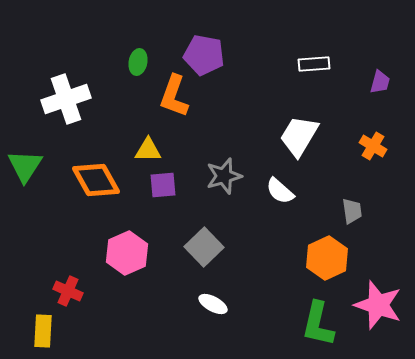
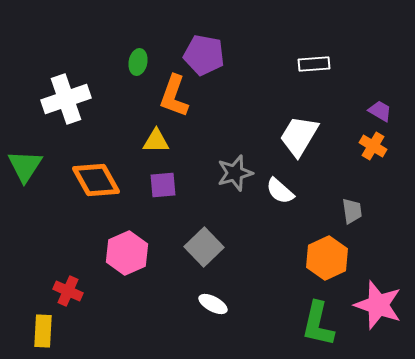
purple trapezoid: moved 29 px down; rotated 75 degrees counterclockwise
yellow triangle: moved 8 px right, 9 px up
gray star: moved 11 px right, 3 px up
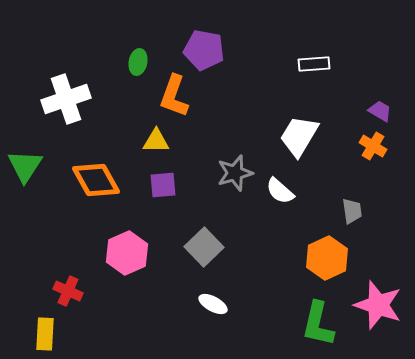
purple pentagon: moved 5 px up
yellow rectangle: moved 2 px right, 3 px down
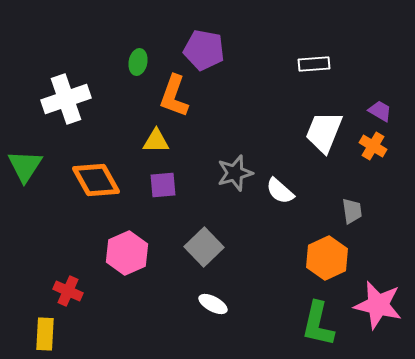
white trapezoid: moved 25 px right, 4 px up; rotated 9 degrees counterclockwise
pink star: rotated 6 degrees counterclockwise
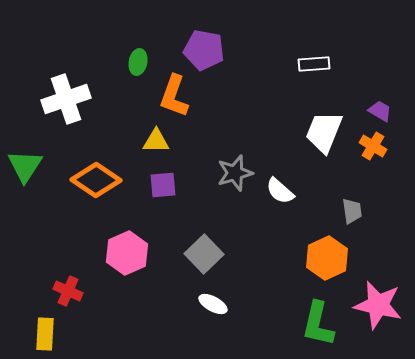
orange diamond: rotated 27 degrees counterclockwise
gray square: moved 7 px down
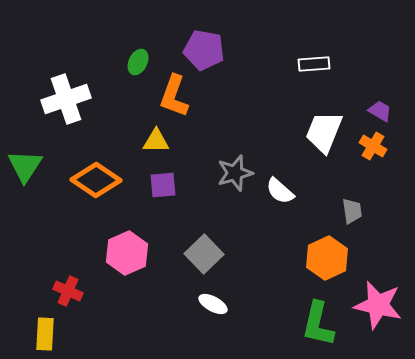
green ellipse: rotated 15 degrees clockwise
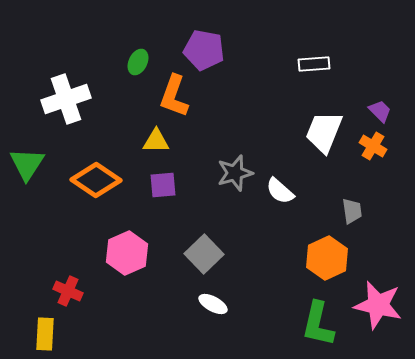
purple trapezoid: rotated 15 degrees clockwise
green triangle: moved 2 px right, 2 px up
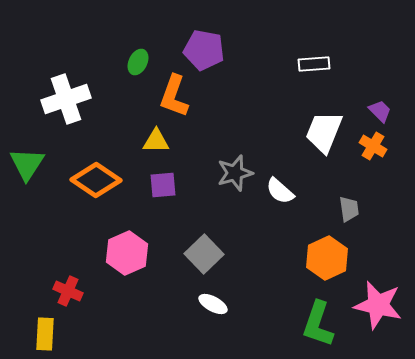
gray trapezoid: moved 3 px left, 2 px up
green L-shape: rotated 6 degrees clockwise
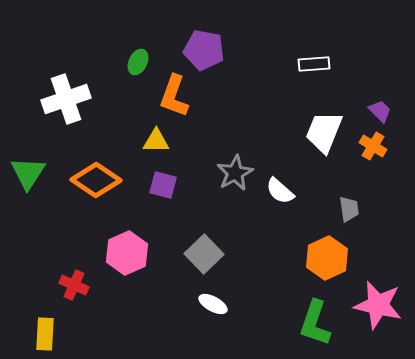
green triangle: moved 1 px right, 9 px down
gray star: rotated 12 degrees counterclockwise
purple square: rotated 20 degrees clockwise
red cross: moved 6 px right, 6 px up
green L-shape: moved 3 px left, 1 px up
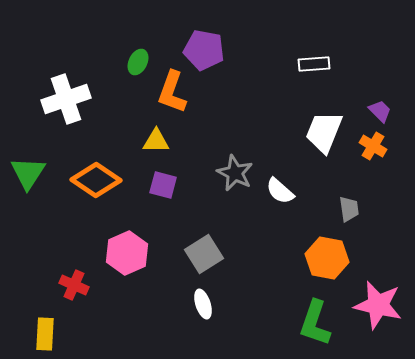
orange L-shape: moved 2 px left, 4 px up
gray star: rotated 18 degrees counterclockwise
gray square: rotated 12 degrees clockwise
orange hexagon: rotated 24 degrees counterclockwise
white ellipse: moved 10 px left; rotated 44 degrees clockwise
